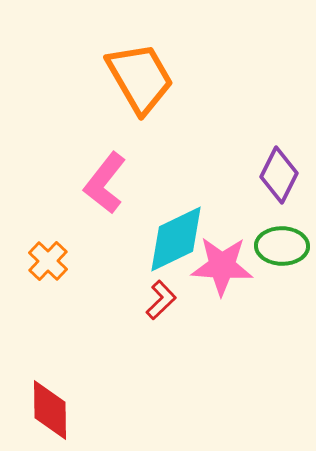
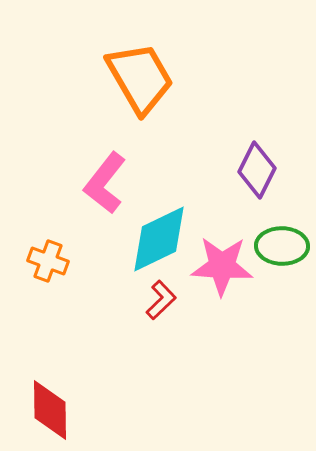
purple diamond: moved 22 px left, 5 px up
cyan diamond: moved 17 px left
orange cross: rotated 24 degrees counterclockwise
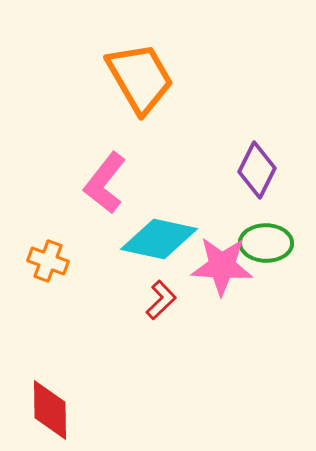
cyan diamond: rotated 38 degrees clockwise
green ellipse: moved 16 px left, 3 px up
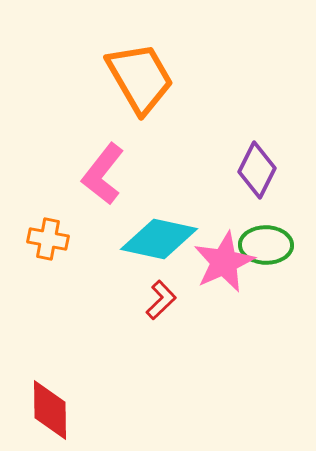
pink L-shape: moved 2 px left, 9 px up
green ellipse: moved 2 px down
orange cross: moved 22 px up; rotated 9 degrees counterclockwise
pink star: moved 2 px right, 4 px up; rotated 28 degrees counterclockwise
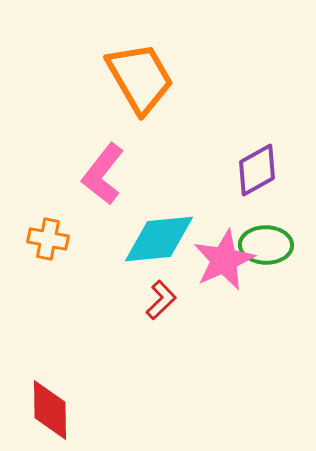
purple diamond: rotated 34 degrees clockwise
cyan diamond: rotated 18 degrees counterclockwise
pink star: moved 2 px up
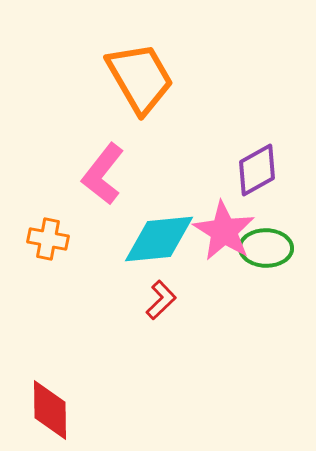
green ellipse: moved 3 px down
pink star: moved 29 px up; rotated 16 degrees counterclockwise
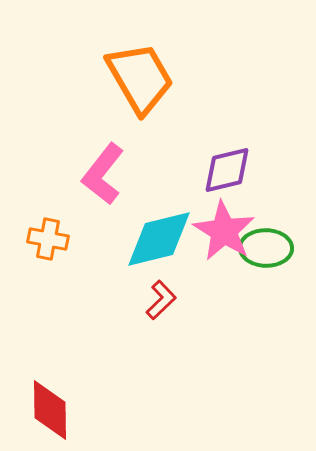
purple diamond: moved 30 px left; rotated 16 degrees clockwise
cyan diamond: rotated 8 degrees counterclockwise
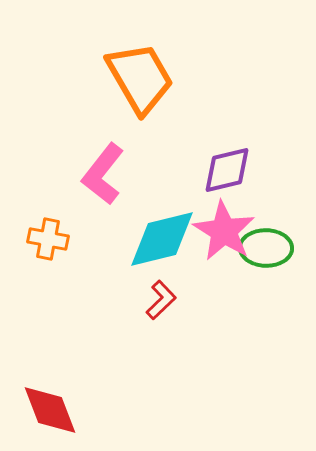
cyan diamond: moved 3 px right
red diamond: rotated 20 degrees counterclockwise
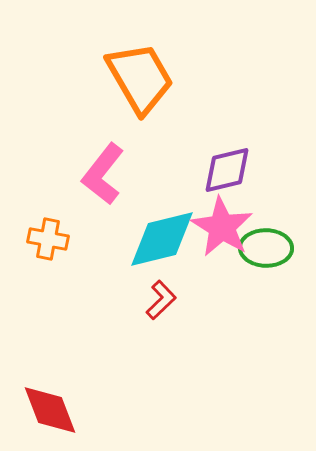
pink star: moved 2 px left, 4 px up
